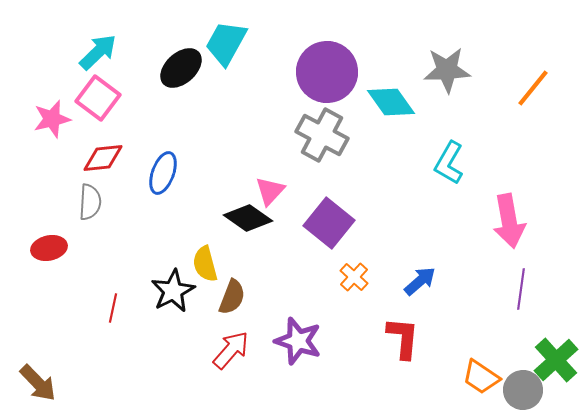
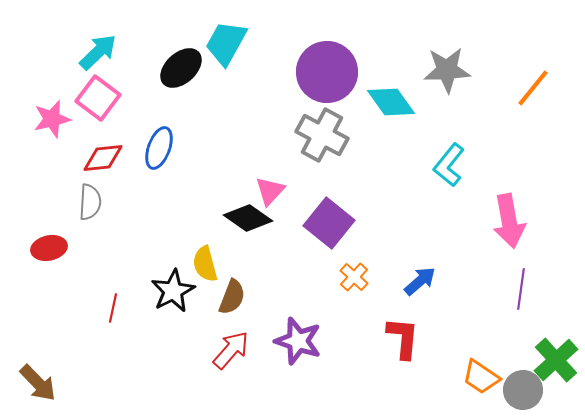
cyan L-shape: moved 2 px down; rotated 9 degrees clockwise
blue ellipse: moved 4 px left, 25 px up
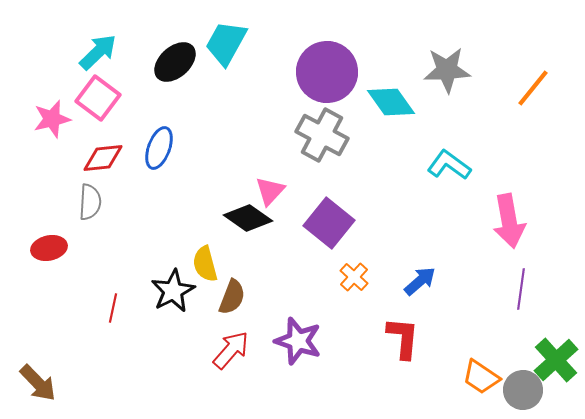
black ellipse: moved 6 px left, 6 px up
cyan L-shape: rotated 87 degrees clockwise
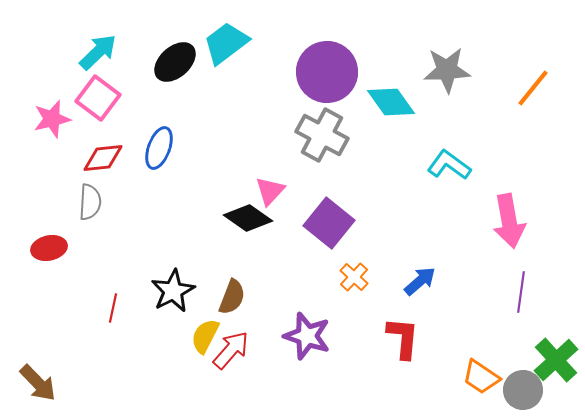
cyan trapezoid: rotated 24 degrees clockwise
yellow semicircle: moved 72 px down; rotated 42 degrees clockwise
purple line: moved 3 px down
purple star: moved 9 px right, 5 px up
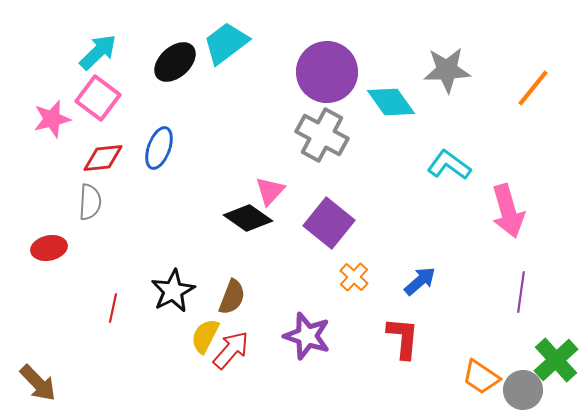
pink arrow: moved 1 px left, 10 px up; rotated 6 degrees counterclockwise
